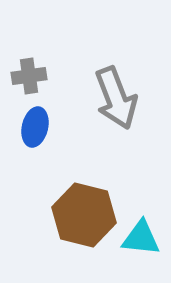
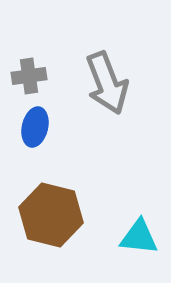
gray arrow: moved 9 px left, 15 px up
brown hexagon: moved 33 px left
cyan triangle: moved 2 px left, 1 px up
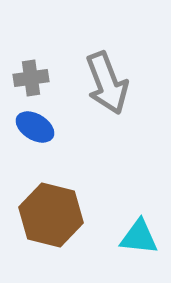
gray cross: moved 2 px right, 2 px down
blue ellipse: rotated 72 degrees counterclockwise
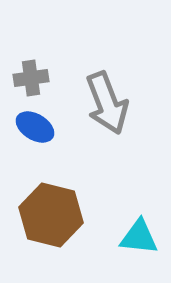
gray arrow: moved 20 px down
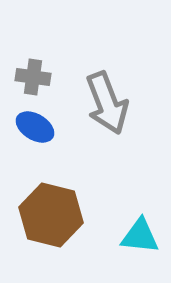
gray cross: moved 2 px right, 1 px up; rotated 16 degrees clockwise
cyan triangle: moved 1 px right, 1 px up
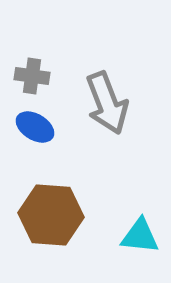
gray cross: moved 1 px left, 1 px up
brown hexagon: rotated 10 degrees counterclockwise
